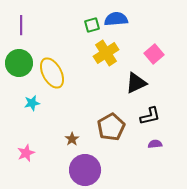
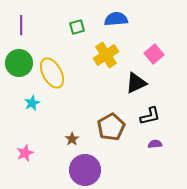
green square: moved 15 px left, 2 px down
yellow cross: moved 2 px down
cyan star: rotated 14 degrees counterclockwise
pink star: moved 1 px left
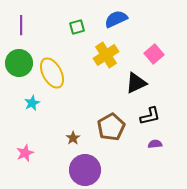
blue semicircle: rotated 20 degrees counterclockwise
brown star: moved 1 px right, 1 px up
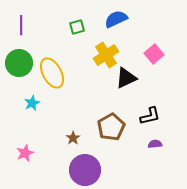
black triangle: moved 10 px left, 5 px up
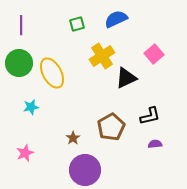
green square: moved 3 px up
yellow cross: moved 4 px left, 1 px down
cyan star: moved 1 px left, 4 px down; rotated 14 degrees clockwise
